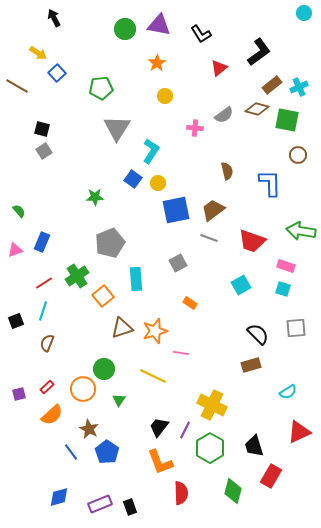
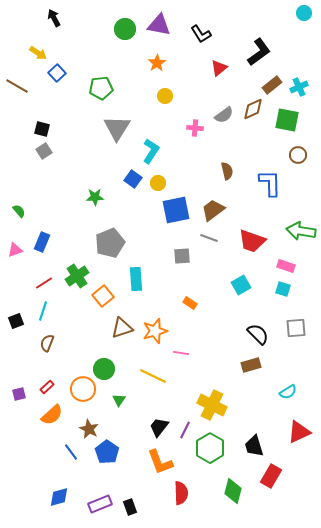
brown diamond at (257, 109): moved 4 px left; rotated 40 degrees counterclockwise
gray square at (178, 263): moved 4 px right, 7 px up; rotated 24 degrees clockwise
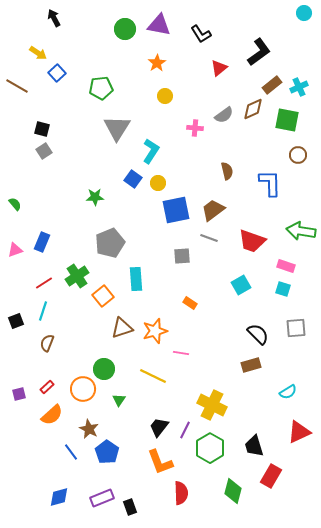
green semicircle at (19, 211): moved 4 px left, 7 px up
purple rectangle at (100, 504): moved 2 px right, 6 px up
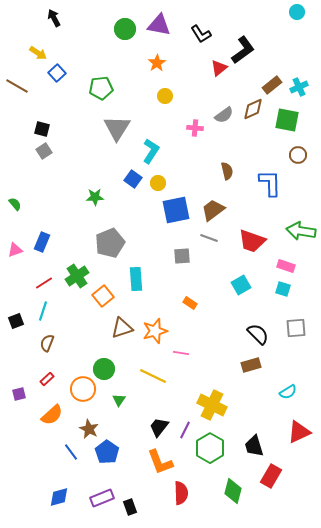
cyan circle at (304, 13): moved 7 px left, 1 px up
black L-shape at (259, 52): moved 16 px left, 2 px up
red rectangle at (47, 387): moved 8 px up
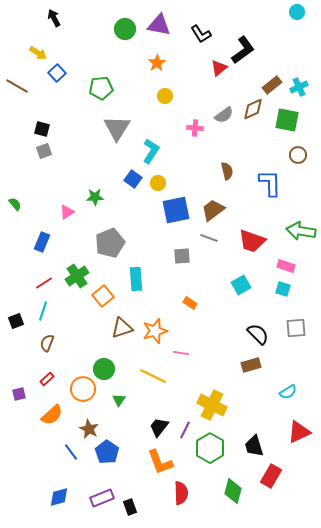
gray square at (44, 151): rotated 14 degrees clockwise
pink triangle at (15, 250): moved 52 px right, 38 px up; rotated 14 degrees counterclockwise
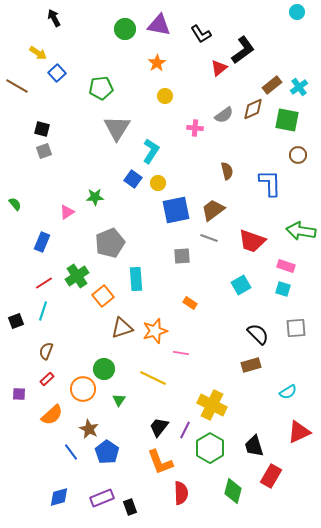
cyan cross at (299, 87): rotated 12 degrees counterclockwise
brown semicircle at (47, 343): moved 1 px left, 8 px down
yellow line at (153, 376): moved 2 px down
purple square at (19, 394): rotated 16 degrees clockwise
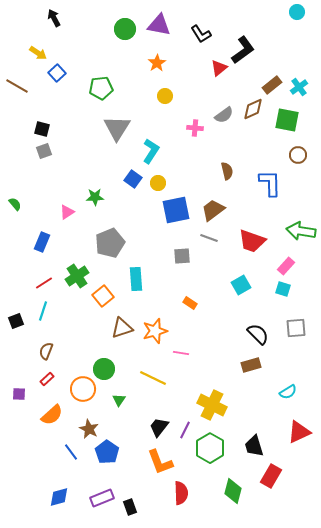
pink rectangle at (286, 266): rotated 66 degrees counterclockwise
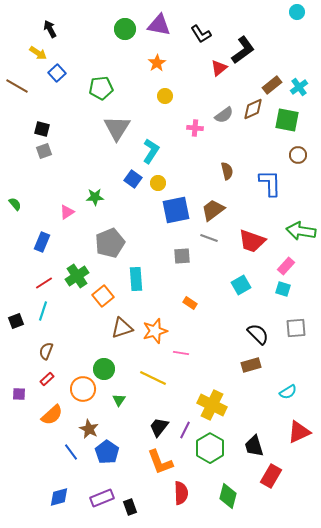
black arrow at (54, 18): moved 4 px left, 11 px down
green diamond at (233, 491): moved 5 px left, 5 px down
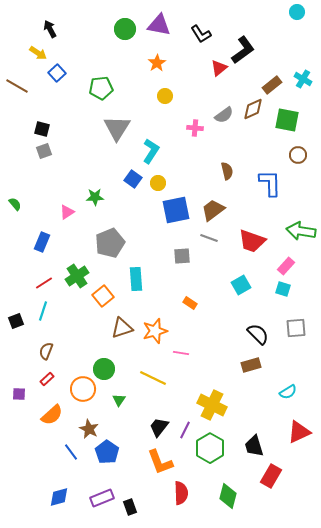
cyan cross at (299, 87): moved 4 px right, 8 px up; rotated 24 degrees counterclockwise
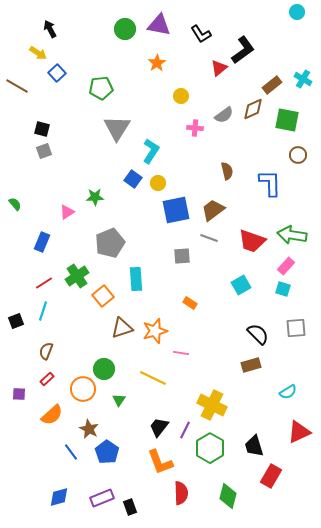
yellow circle at (165, 96): moved 16 px right
green arrow at (301, 231): moved 9 px left, 4 px down
